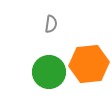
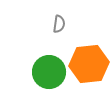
gray semicircle: moved 8 px right
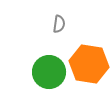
orange hexagon: rotated 15 degrees clockwise
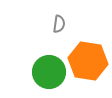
orange hexagon: moved 1 px left, 3 px up
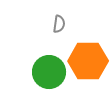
orange hexagon: rotated 9 degrees counterclockwise
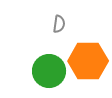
green circle: moved 1 px up
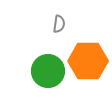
green circle: moved 1 px left
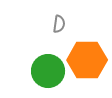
orange hexagon: moved 1 px left, 1 px up
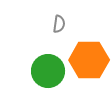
orange hexagon: moved 2 px right
